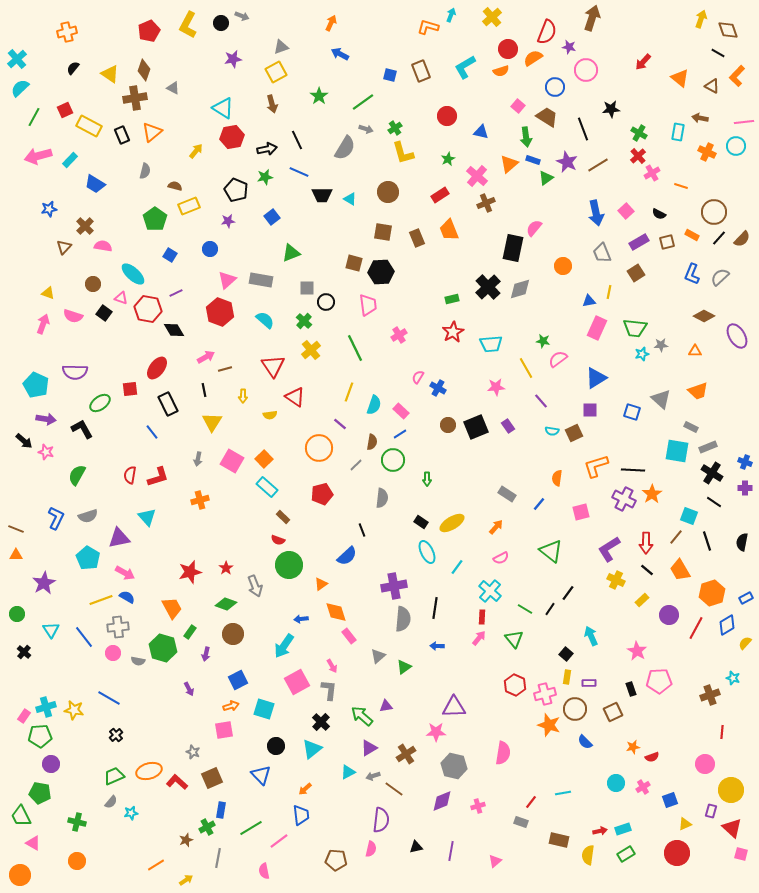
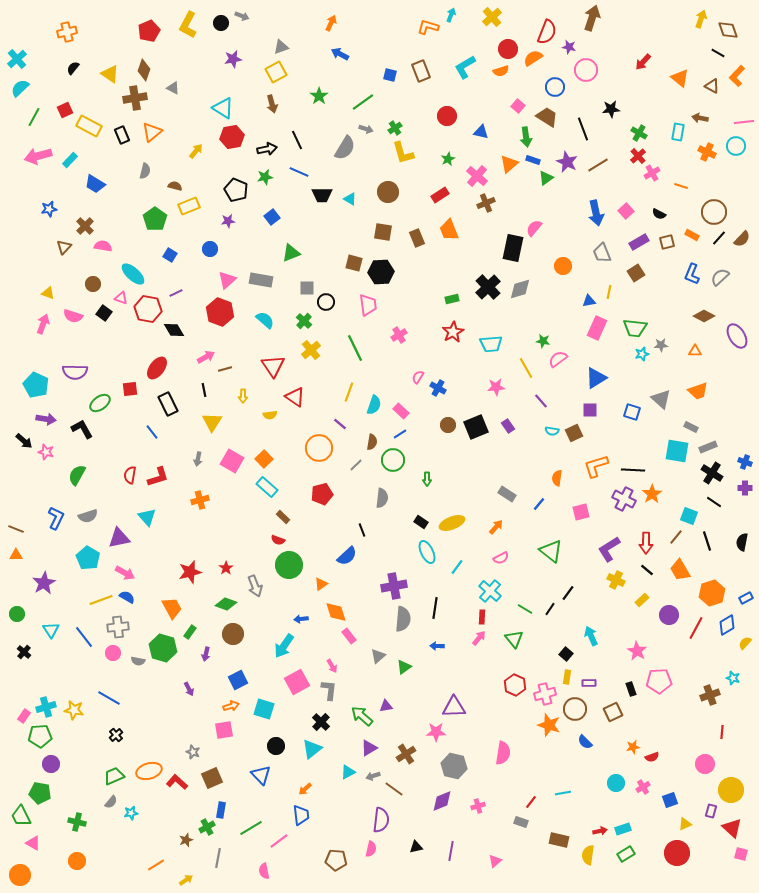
yellow ellipse at (452, 523): rotated 10 degrees clockwise
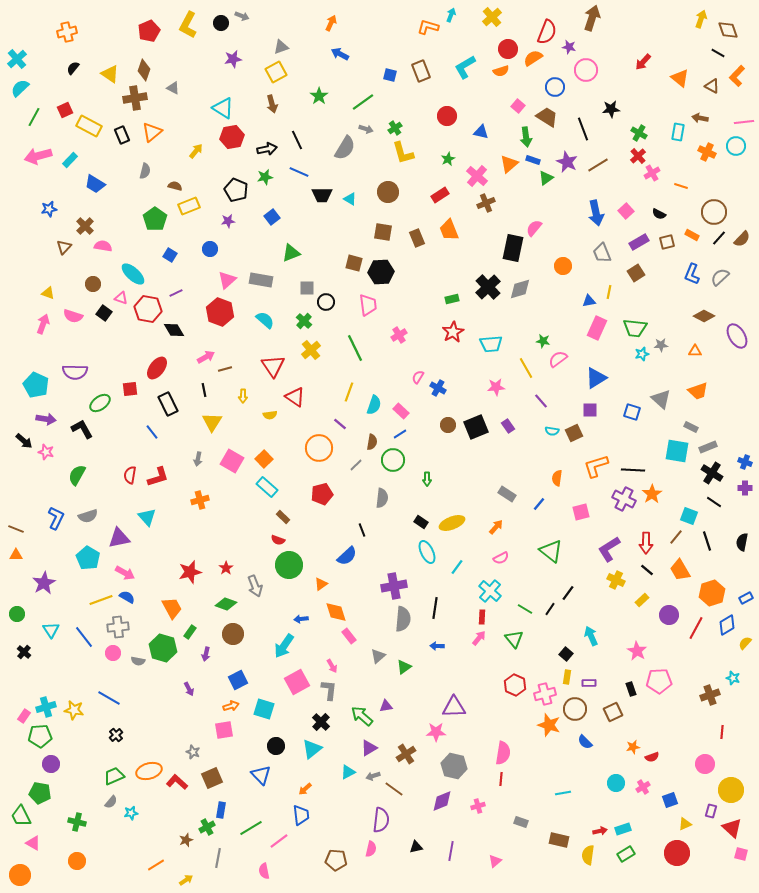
red line at (531, 802): moved 30 px left, 23 px up; rotated 32 degrees counterclockwise
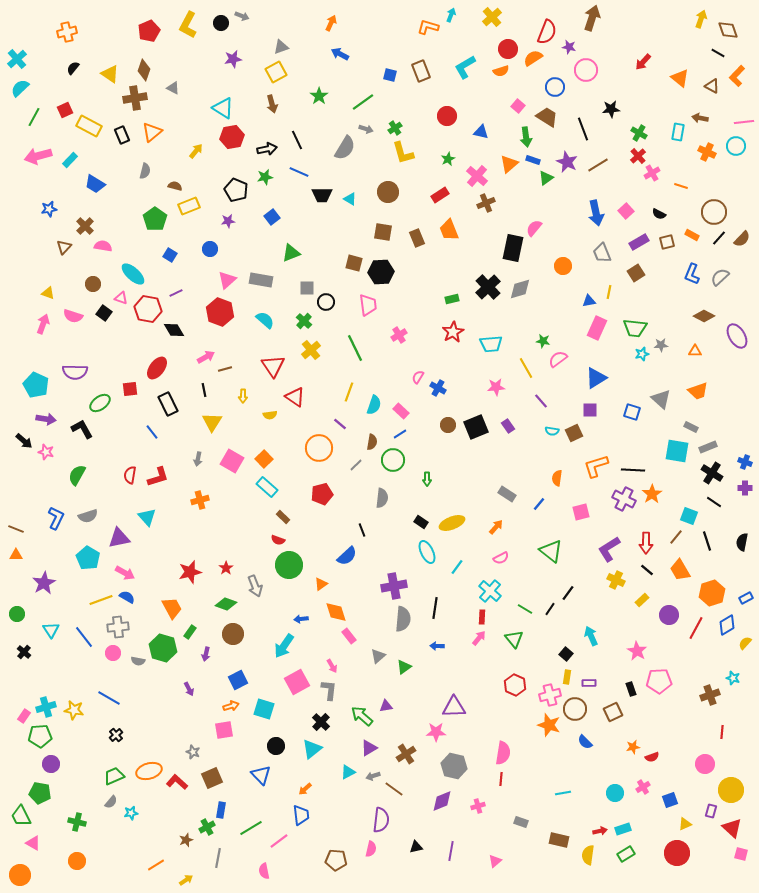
pink cross at (545, 694): moved 5 px right, 1 px down
cyan circle at (616, 783): moved 1 px left, 10 px down
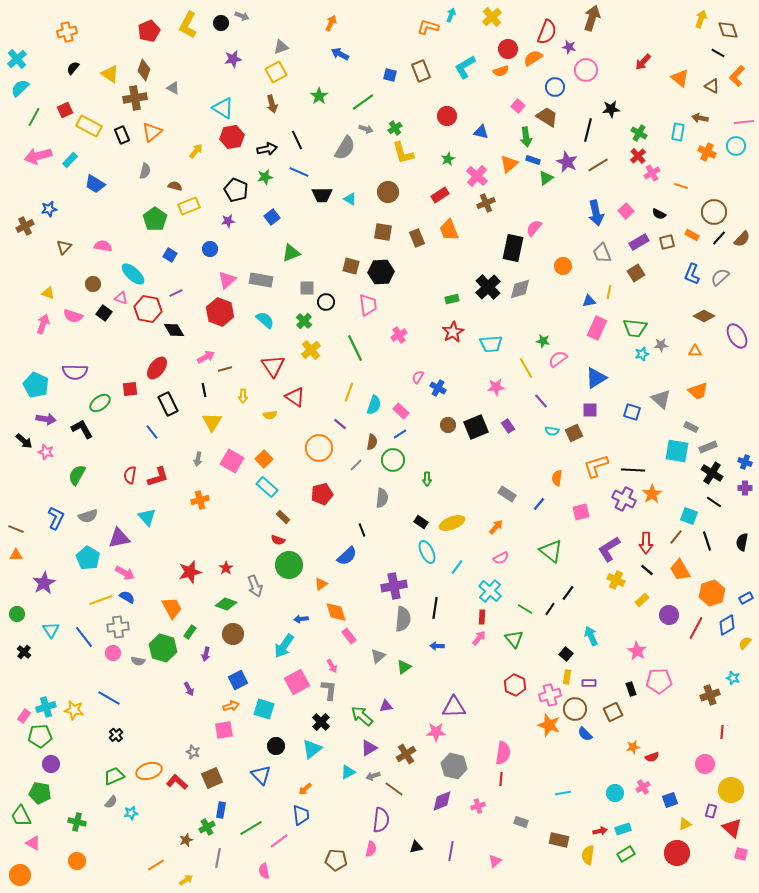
black line at (583, 129): moved 5 px right, 1 px down; rotated 35 degrees clockwise
brown cross at (85, 226): moved 60 px left; rotated 18 degrees clockwise
brown square at (354, 263): moved 3 px left, 3 px down
blue semicircle at (585, 742): moved 8 px up
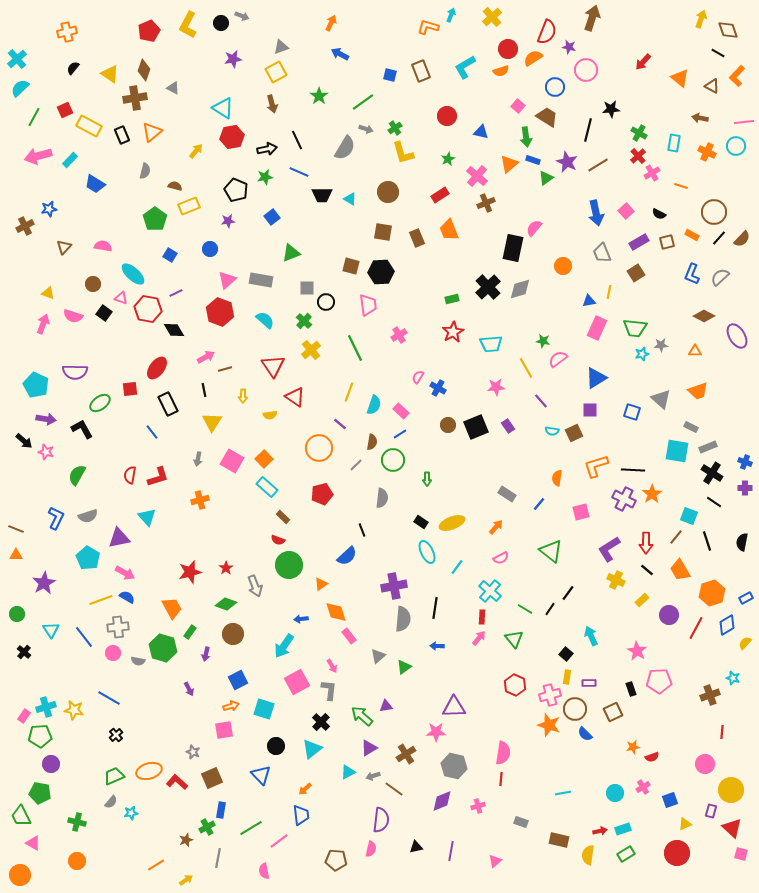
cyan rectangle at (678, 132): moved 4 px left, 11 px down
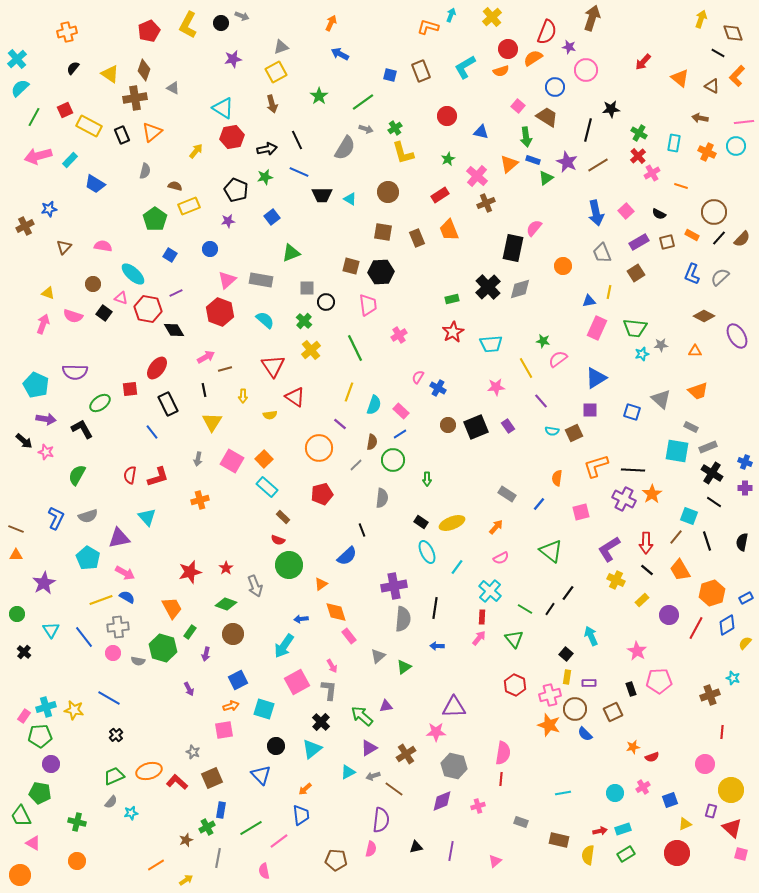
brown diamond at (728, 30): moved 5 px right, 3 px down
